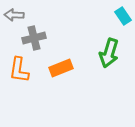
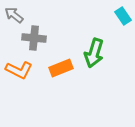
gray arrow: rotated 36 degrees clockwise
gray cross: rotated 20 degrees clockwise
green arrow: moved 15 px left
orange L-shape: rotated 72 degrees counterclockwise
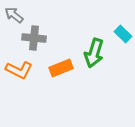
cyan rectangle: moved 18 px down; rotated 12 degrees counterclockwise
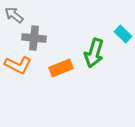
orange L-shape: moved 1 px left, 5 px up
